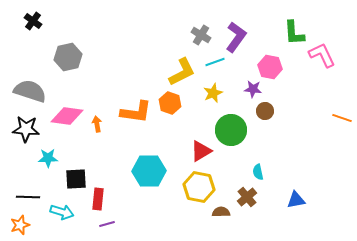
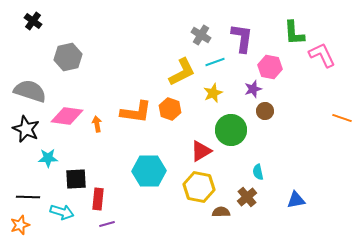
purple L-shape: moved 6 px right, 1 px down; rotated 28 degrees counterclockwise
purple star: rotated 24 degrees counterclockwise
orange hexagon: moved 6 px down
black star: rotated 20 degrees clockwise
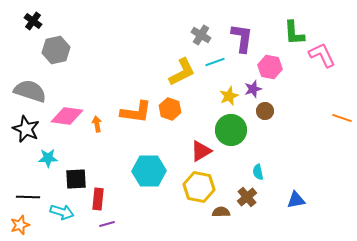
gray hexagon: moved 12 px left, 7 px up
yellow star: moved 16 px right, 3 px down
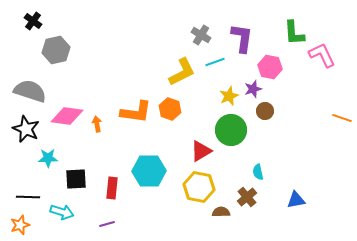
red rectangle: moved 14 px right, 11 px up
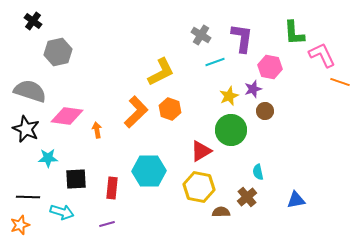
gray hexagon: moved 2 px right, 2 px down
yellow L-shape: moved 21 px left
orange L-shape: rotated 52 degrees counterclockwise
orange line: moved 2 px left, 36 px up
orange arrow: moved 6 px down
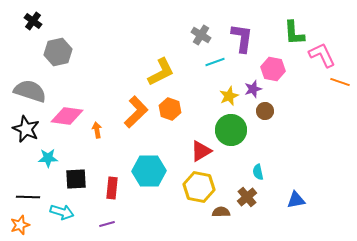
pink hexagon: moved 3 px right, 2 px down
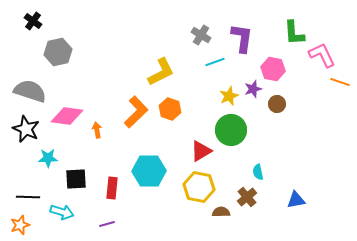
brown circle: moved 12 px right, 7 px up
